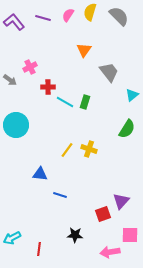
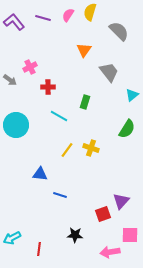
gray semicircle: moved 15 px down
cyan line: moved 6 px left, 14 px down
yellow cross: moved 2 px right, 1 px up
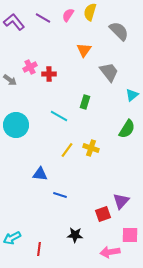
purple line: rotated 14 degrees clockwise
red cross: moved 1 px right, 13 px up
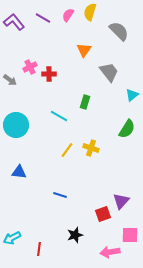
blue triangle: moved 21 px left, 2 px up
black star: rotated 21 degrees counterclockwise
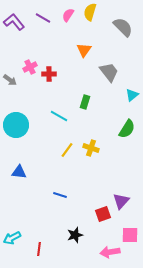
gray semicircle: moved 4 px right, 4 px up
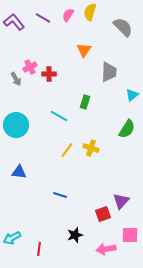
gray trapezoid: rotated 40 degrees clockwise
gray arrow: moved 6 px right, 1 px up; rotated 24 degrees clockwise
pink arrow: moved 4 px left, 3 px up
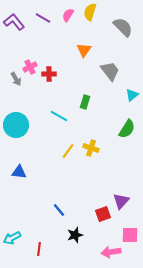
gray trapezoid: moved 1 px right, 1 px up; rotated 40 degrees counterclockwise
yellow line: moved 1 px right, 1 px down
blue line: moved 1 px left, 15 px down; rotated 32 degrees clockwise
pink arrow: moved 5 px right, 3 px down
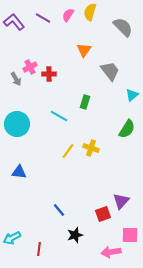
cyan circle: moved 1 px right, 1 px up
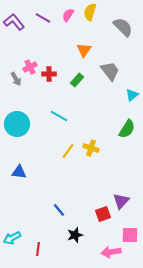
green rectangle: moved 8 px left, 22 px up; rotated 24 degrees clockwise
red line: moved 1 px left
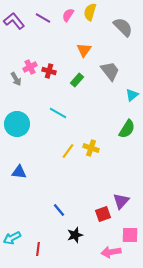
purple L-shape: moved 1 px up
red cross: moved 3 px up; rotated 16 degrees clockwise
cyan line: moved 1 px left, 3 px up
